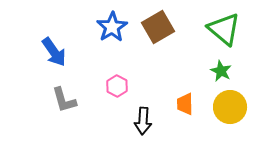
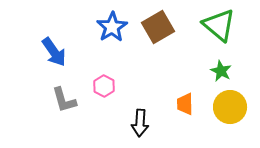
green triangle: moved 5 px left, 4 px up
pink hexagon: moved 13 px left
black arrow: moved 3 px left, 2 px down
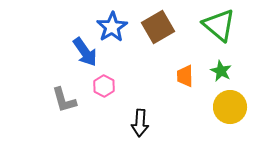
blue arrow: moved 31 px right
orange trapezoid: moved 28 px up
